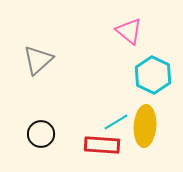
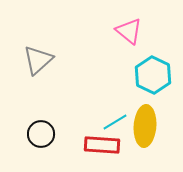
cyan line: moved 1 px left
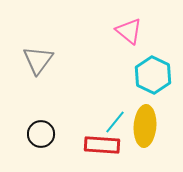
gray triangle: rotated 12 degrees counterclockwise
cyan line: rotated 20 degrees counterclockwise
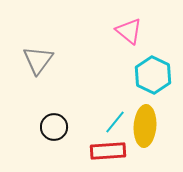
black circle: moved 13 px right, 7 px up
red rectangle: moved 6 px right, 6 px down; rotated 8 degrees counterclockwise
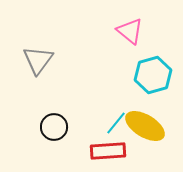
pink triangle: moved 1 px right
cyan hexagon: rotated 18 degrees clockwise
cyan line: moved 1 px right, 1 px down
yellow ellipse: rotated 63 degrees counterclockwise
